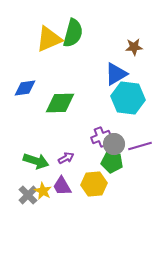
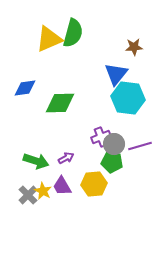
blue triangle: rotated 20 degrees counterclockwise
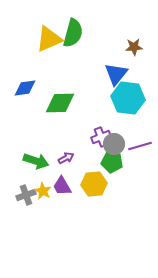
gray cross: moved 2 px left; rotated 24 degrees clockwise
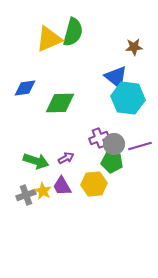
green semicircle: moved 1 px up
blue triangle: moved 3 px down; rotated 30 degrees counterclockwise
purple cross: moved 2 px left, 1 px down
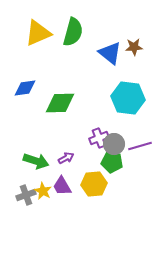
yellow triangle: moved 11 px left, 6 px up
blue triangle: moved 6 px left, 24 px up
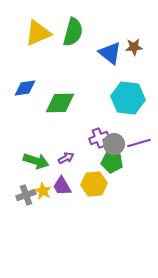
purple line: moved 1 px left, 3 px up
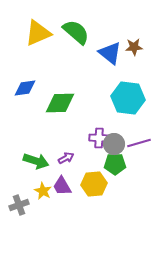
green semicircle: moved 3 px right; rotated 64 degrees counterclockwise
purple cross: rotated 24 degrees clockwise
green pentagon: moved 3 px right, 2 px down; rotated 10 degrees counterclockwise
gray cross: moved 7 px left, 10 px down
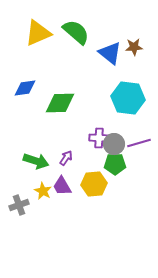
purple arrow: rotated 28 degrees counterclockwise
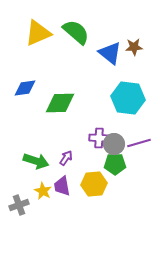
purple trapezoid: rotated 20 degrees clockwise
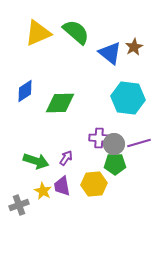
brown star: rotated 24 degrees counterclockwise
blue diamond: moved 3 px down; rotated 25 degrees counterclockwise
